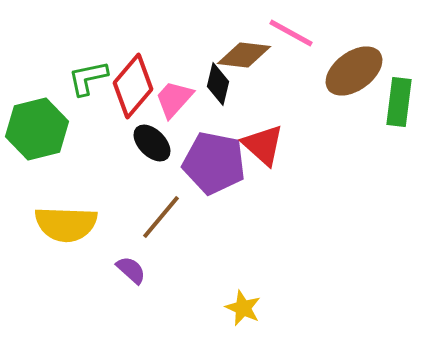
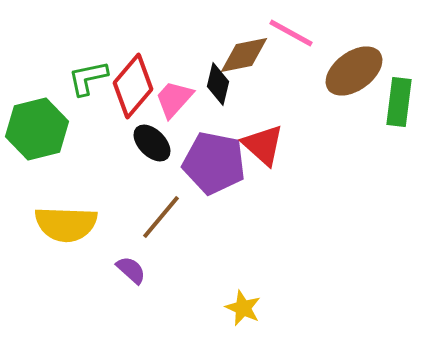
brown diamond: rotated 18 degrees counterclockwise
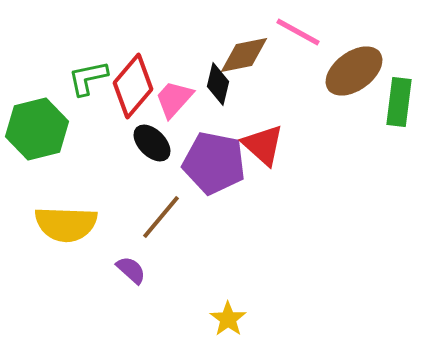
pink line: moved 7 px right, 1 px up
yellow star: moved 15 px left, 11 px down; rotated 12 degrees clockwise
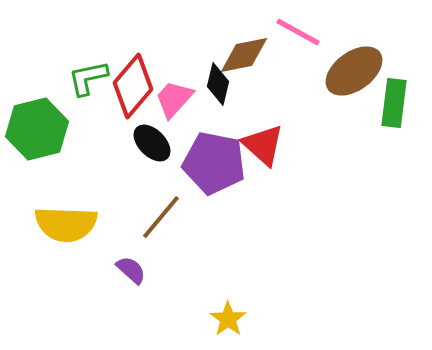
green rectangle: moved 5 px left, 1 px down
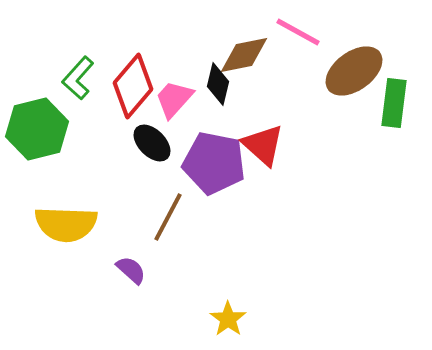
green L-shape: moved 10 px left; rotated 36 degrees counterclockwise
brown line: moved 7 px right; rotated 12 degrees counterclockwise
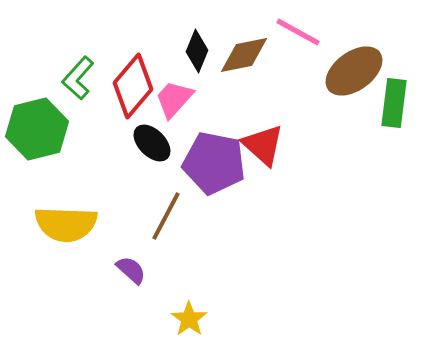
black diamond: moved 21 px left, 33 px up; rotated 9 degrees clockwise
brown line: moved 2 px left, 1 px up
yellow star: moved 39 px left
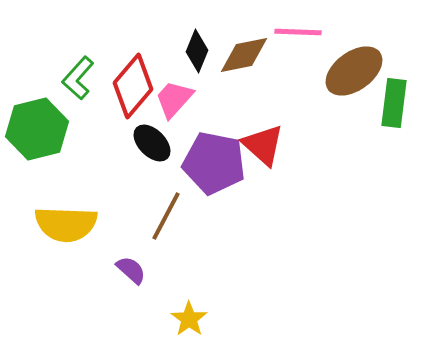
pink line: rotated 27 degrees counterclockwise
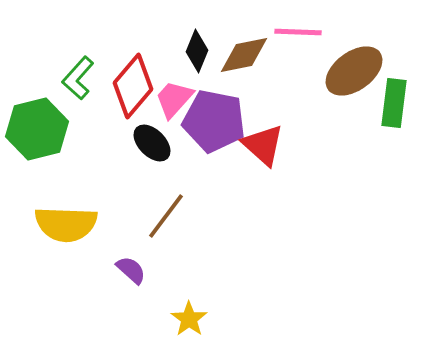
purple pentagon: moved 42 px up
brown line: rotated 9 degrees clockwise
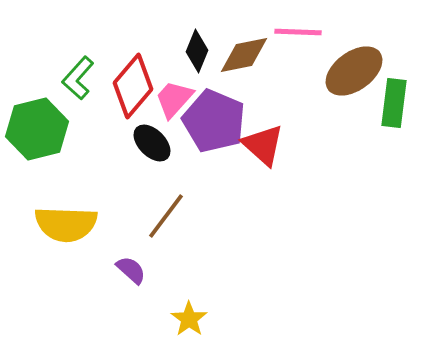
purple pentagon: rotated 12 degrees clockwise
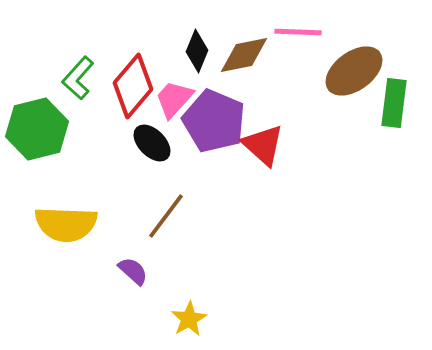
purple semicircle: moved 2 px right, 1 px down
yellow star: rotated 6 degrees clockwise
